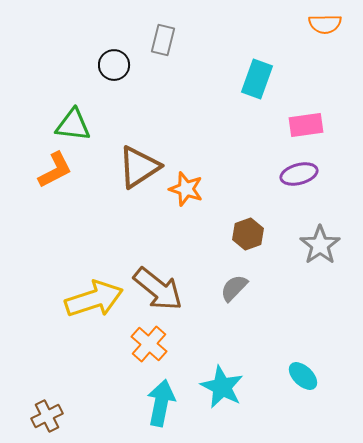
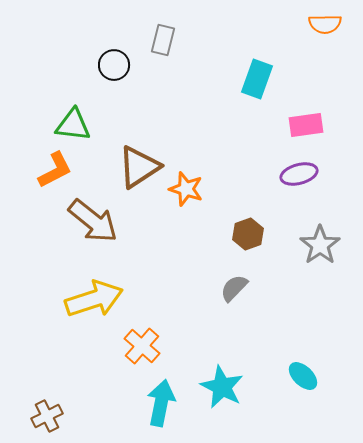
brown arrow: moved 65 px left, 68 px up
orange cross: moved 7 px left, 2 px down
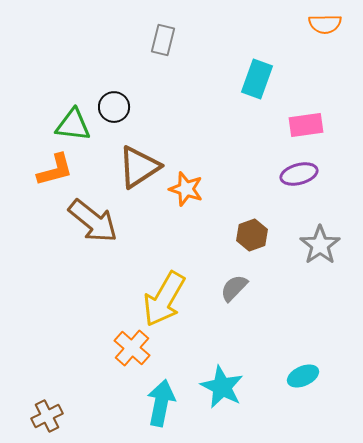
black circle: moved 42 px down
orange L-shape: rotated 12 degrees clockwise
brown hexagon: moved 4 px right, 1 px down
yellow arrow: moved 70 px right; rotated 138 degrees clockwise
orange cross: moved 10 px left, 2 px down
cyan ellipse: rotated 68 degrees counterclockwise
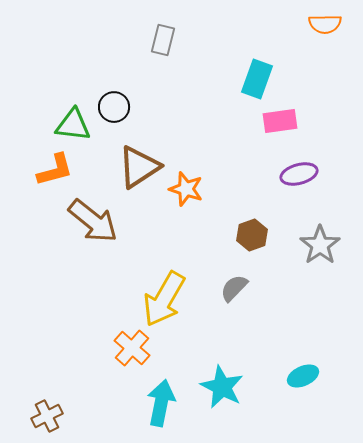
pink rectangle: moved 26 px left, 4 px up
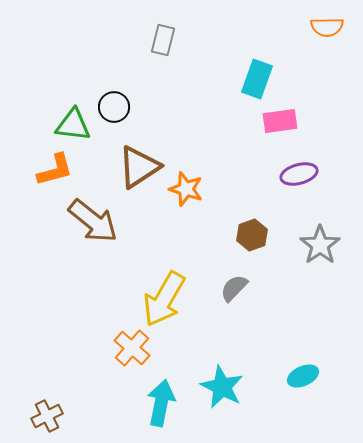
orange semicircle: moved 2 px right, 3 px down
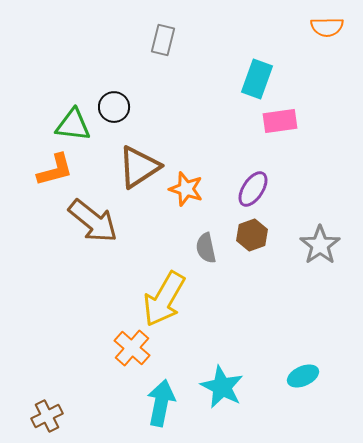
purple ellipse: moved 46 px left, 15 px down; rotated 42 degrees counterclockwise
gray semicircle: moved 28 px left, 40 px up; rotated 56 degrees counterclockwise
